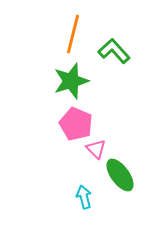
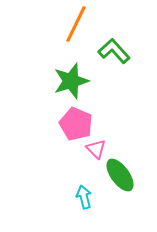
orange line: moved 3 px right, 10 px up; rotated 12 degrees clockwise
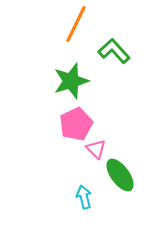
pink pentagon: rotated 24 degrees clockwise
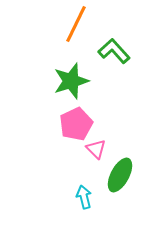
green ellipse: rotated 64 degrees clockwise
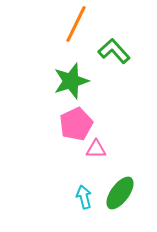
pink triangle: rotated 45 degrees counterclockwise
green ellipse: moved 18 px down; rotated 8 degrees clockwise
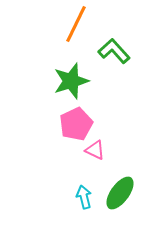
pink triangle: moved 1 px left, 1 px down; rotated 25 degrees clockwise
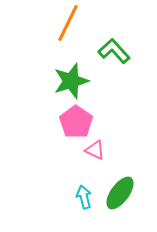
orange line: moved 8 px left, 1 px up
pink pentagon: moved 2 px up; rotated 12 degrees counterclockwise
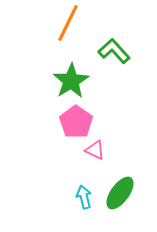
green star: rotated 15 degrees counterclockwise
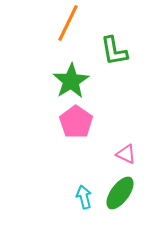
green L-shape: rotated 148 degrees counterclockwise
pink triangle: moved 31 px right, 4 px down
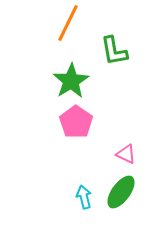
green ellipse: moved 1 px right, 1 px up
